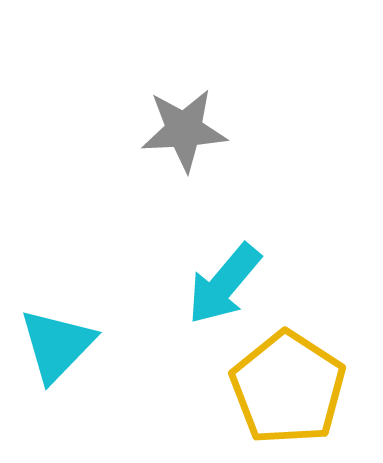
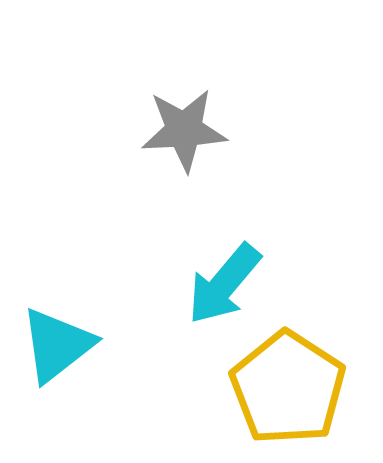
cyan triangle: rotated 8 degrees clockwise
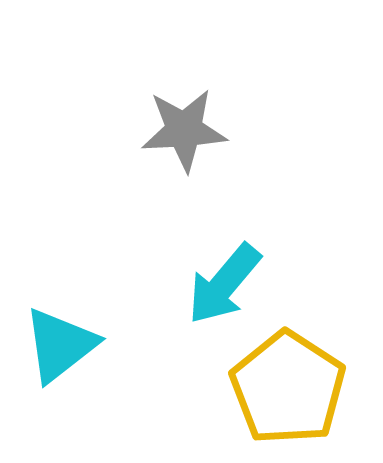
cyan triangle: moved 3 px right
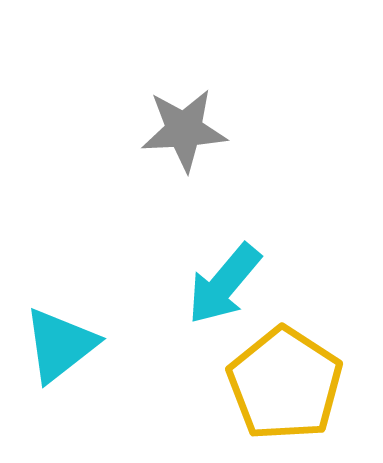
yellow pentagon: moved 3 px left, 4 px up
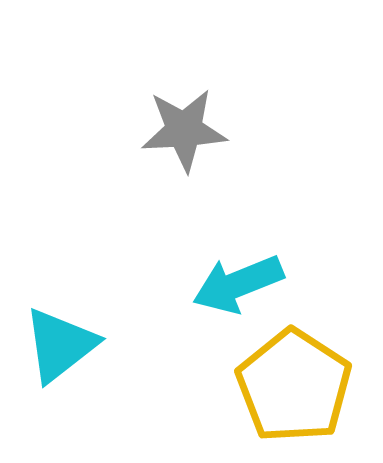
cyan arrow: moved 14 px right; rotated 28 degrees clockwise
yellow pentagon: moved 9 px right, 2 px down
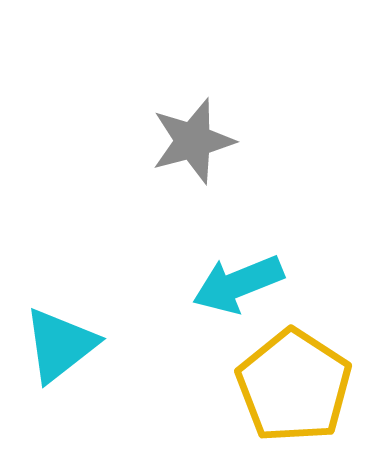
gray star: moved 9 px right, 11 px down; rotated 12 degrees counterclockwise
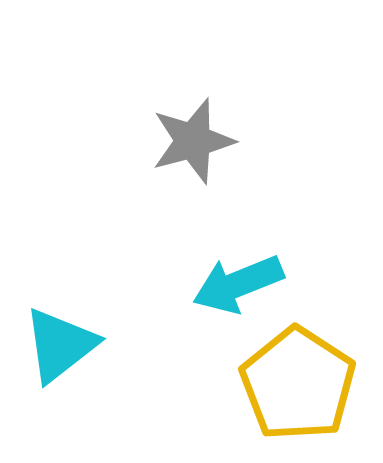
yellow pentagon: moved 4 px right, 2 px up
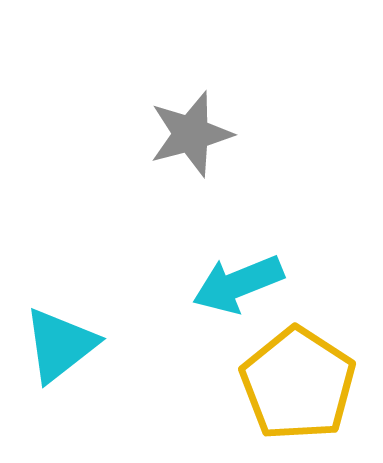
gray star: moved 2 px left, 7 px up
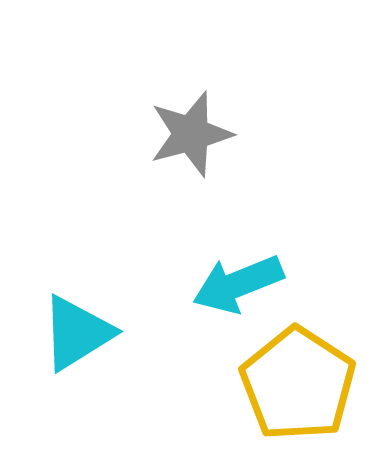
cyan triangle: moved 17 px right, 12 px up; rotated 6 degrees clockwise
